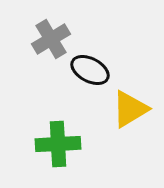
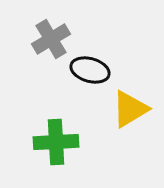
black ellipse: rotated 12 degrees counterclockwise
green cross: moved 2 px left, 2 px up
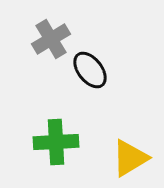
black ellipse: rotated 36 degrees clockwise
yellow triangle: moved 49 px down
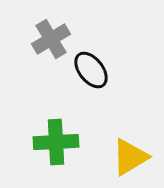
black ellipse: moved 1 px right
yellow triangle: moved 1 px up
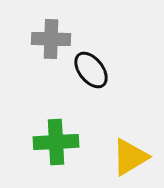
gray cross: rotated 33 degrees clockwise
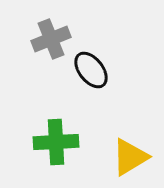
gray cross: rotated 24 degrees counterclockwise
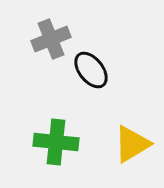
green cross: rotated 9 degrees clockwise
yellow triangle: moved 2 px right, 13 px up
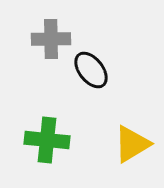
gray cross: rotated 21 degrees clockwise
green cross: moved 9 px left, 2 px up
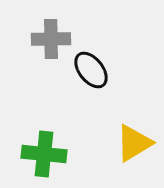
green cross: moved 3 px left, 14 px down
yellow triangle: moved 2 px right, 1 px up
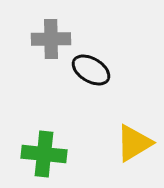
black ellipse: rotated 21 degrees counterclockwise
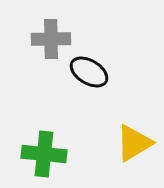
black ellipse: moved 2 px left, 2 px down
